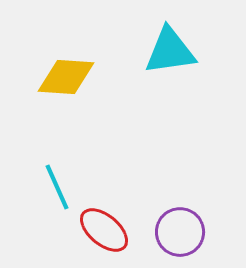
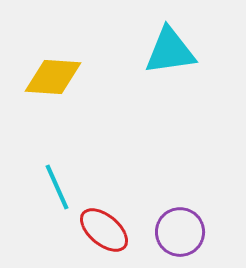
yellow diamond: moved 13 px left
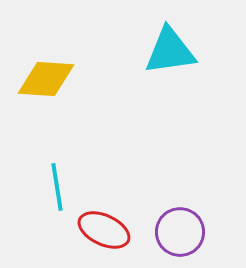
yellow diamond: moved 7 px left, 2 px down
cyan line: rotated 15 degrees clockwise
red ellipse: rotated 15 degrees counterclockwise
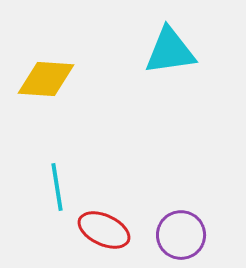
purple circle: moved 1 px right, 3 px down
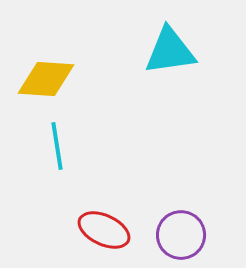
cyan line: moved 41 px up
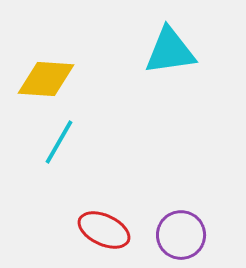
cyan line: moved 2 px right, 4 px up; rotated 39 degrees clockwise
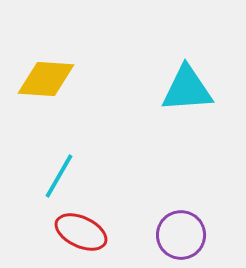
cyan triangle: moved 17 px right, 38 px down; rotated 4 degrees clockwise
cyan line: moved 34 px down
red ellipse: moved 23 px left, 2 px down
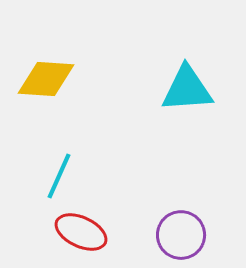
cyan line: rotated 6 degrees counterclockwise
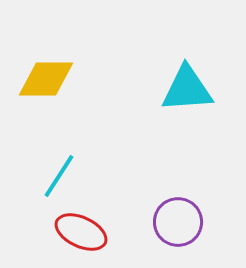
yellow diamond: rotated 4 degrees counterclockwise
cyan line: rotated 9 degrees clockwise
purple circle: moved 3 px left, 13 px up
